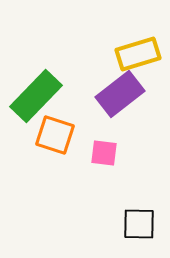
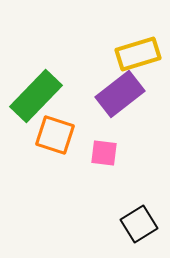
black square: rotated 33 degrees counterclockwise
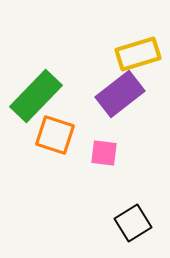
black square: moved 6 px left, 1 px up
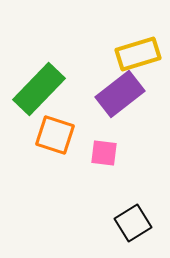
green rectangle: moved 3 px right, 7 px up
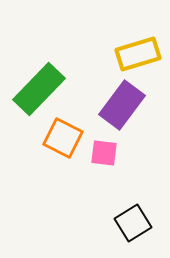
purple rectangle: moved 2 px right, 11 px down; rotated 15 degrees counterclockwise
orange square: moved 8 px right, 3 px down; rotated 9 degrees clockwise
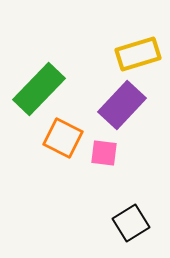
purple rectangle: rotated 6 degrees clockwise
black square: moved 2 px left
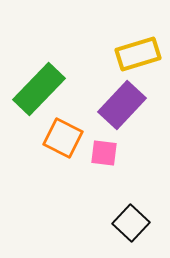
black square: rotated 15 degrees counterclockwise
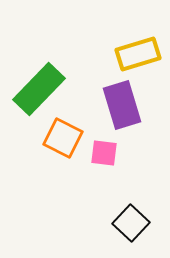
purple rectangle: rotated 60 degrees counterclockwise
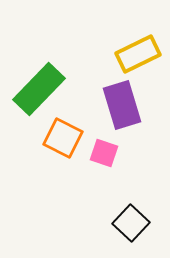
yellow rectangle: rotated 9 degrees counterclockwise
pink square: rotated 12 degrees clockwise
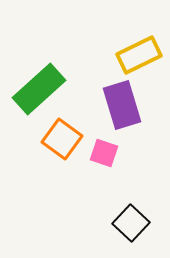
yellow rectangle: moved 1 px right, 1 px down
green rectangle: rotated 4 degrees clockwise
orange square: moved 1 px left, 1 px down; rotated 9 degrees clockwise
